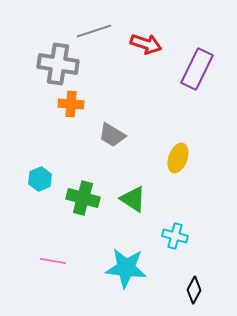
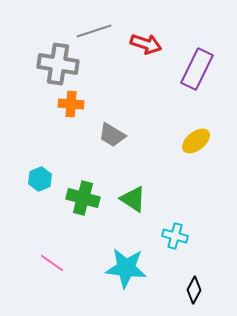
yellow ellipse: moved 18 px right, 17 px up; rotated 32 degrees clockwise
pink line: moved 1 px left, 2 px down; rotated 25 degrees clockwise
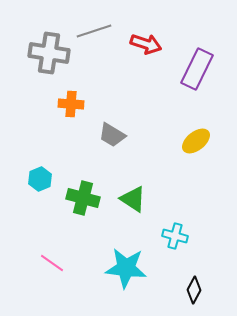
gray cross: moved 9 px left, 11 px up
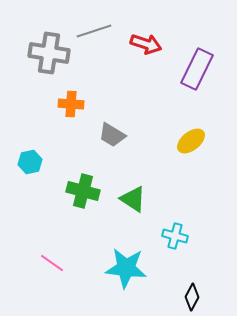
yellow ellipse: moved 5 px left
cyan hexagon: moved 10 px left, 17 px up; rotated 10 degrees clockwise
green cross: moved 7 px up
black diamond: moved 2 px left, 7 px down
